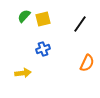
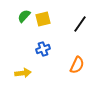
orange semicircle: moved 10 px left, 2 px down
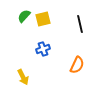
black line: rotated 48 degrees counterclockwise
yellow arrow: moved 4 px down; rotated 70 degrees clockwise
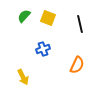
yellow square: moved 5 px right, 1 px up; rotated 35 degrees clockwise
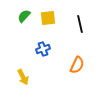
yellow square: rotated 28 degrees counterclockwise
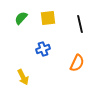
green semicircle: moved 3 px left, 2 px down
orange semicircle: moved 2 px up
